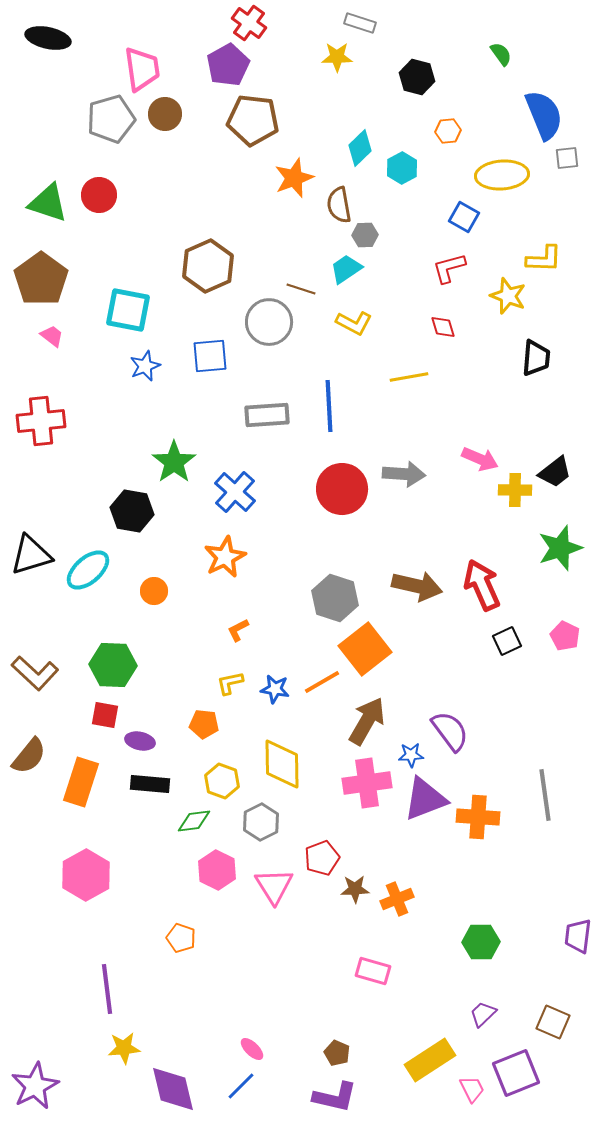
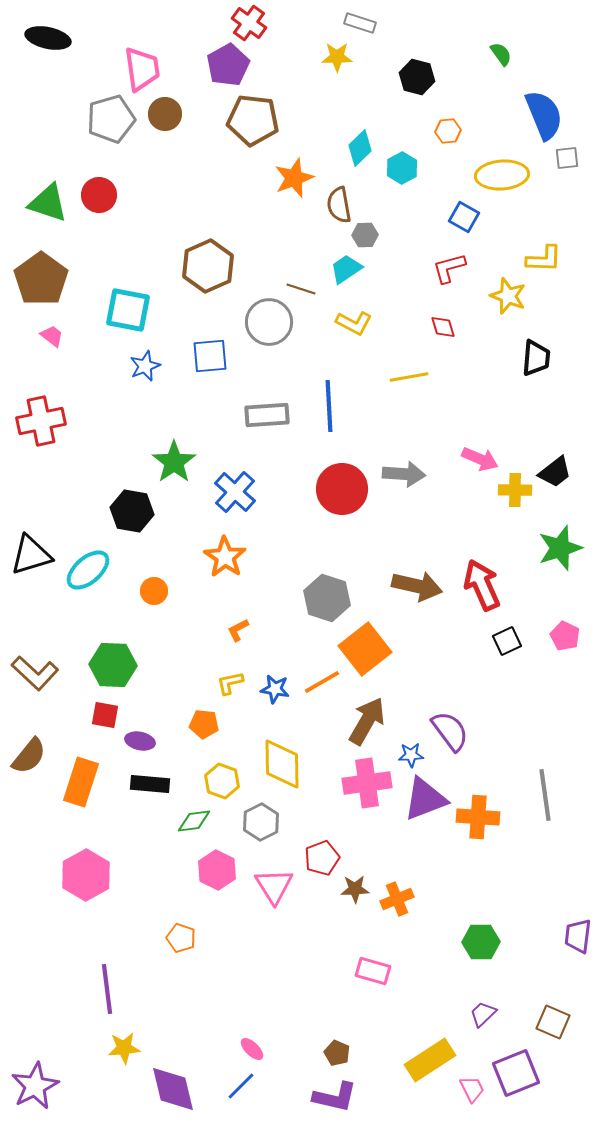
red cross at (41, 421): rotated 6 degrees counterclockwise
orange star at (225, 557): rotated 12 degrees counterclockwise
gray hexagon at (335, 598): moved 8 px left
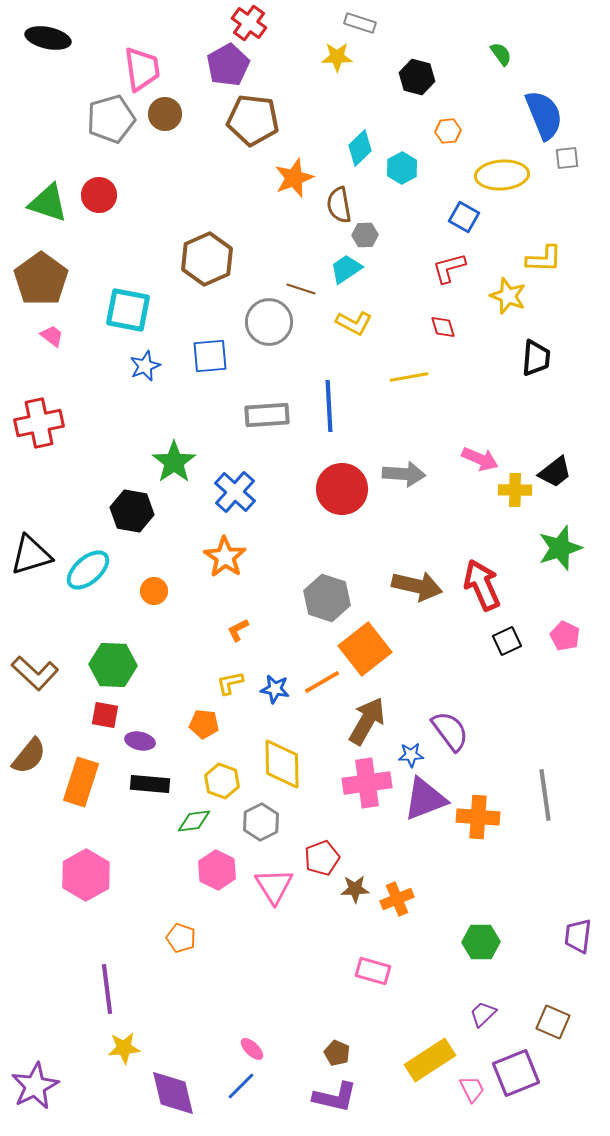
brown hexagon at (208, 266): moved 1 px left, 7 px up
red cross at (41, 421): moved 2 px left, 2 px down
purple diamond at (173, 1089): moved 4 px down
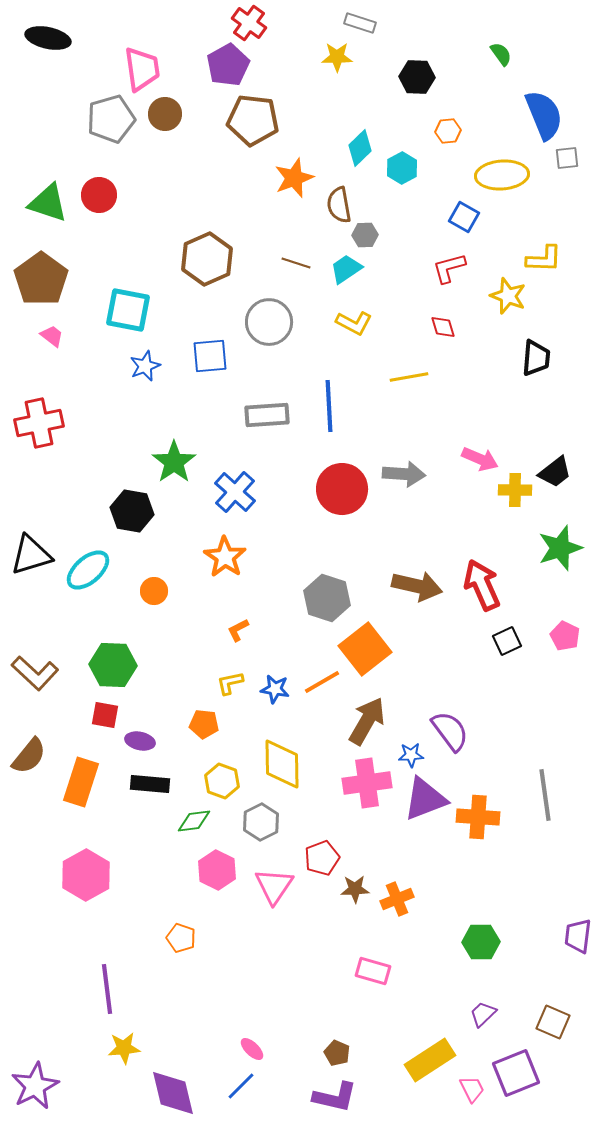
black hexagon at (417, 77): rotated 12 degrees counterclockwise
brown line at (301, 289): moved 5 px left, 26 px up
pink triangle at (274, 886): rotated 6 degrees clockwise
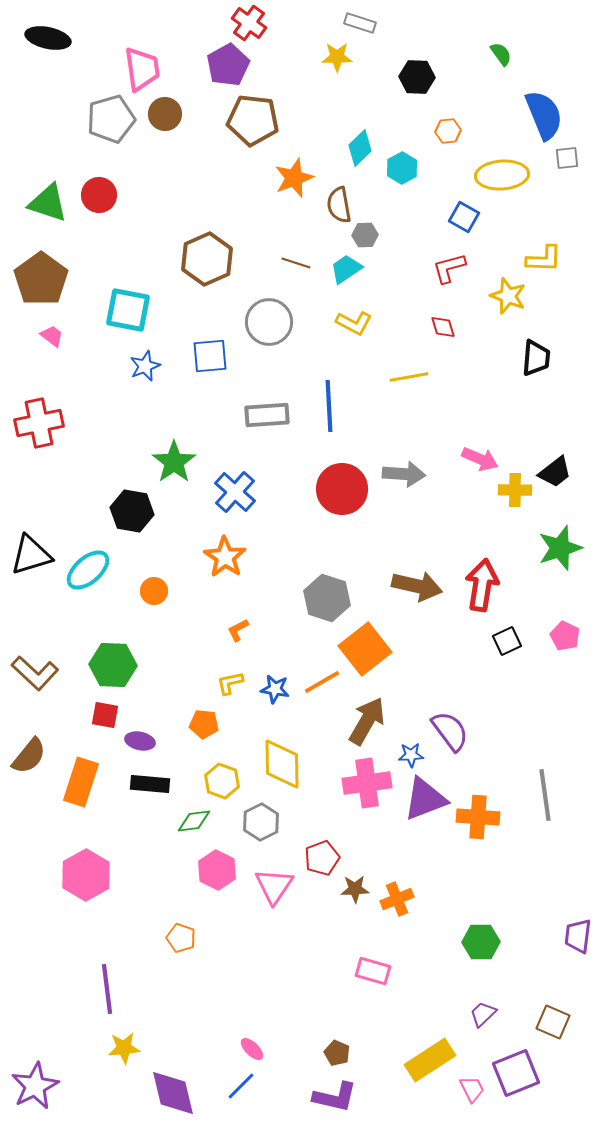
red arrow at (482, 585): rotated 33 degrees clockwise
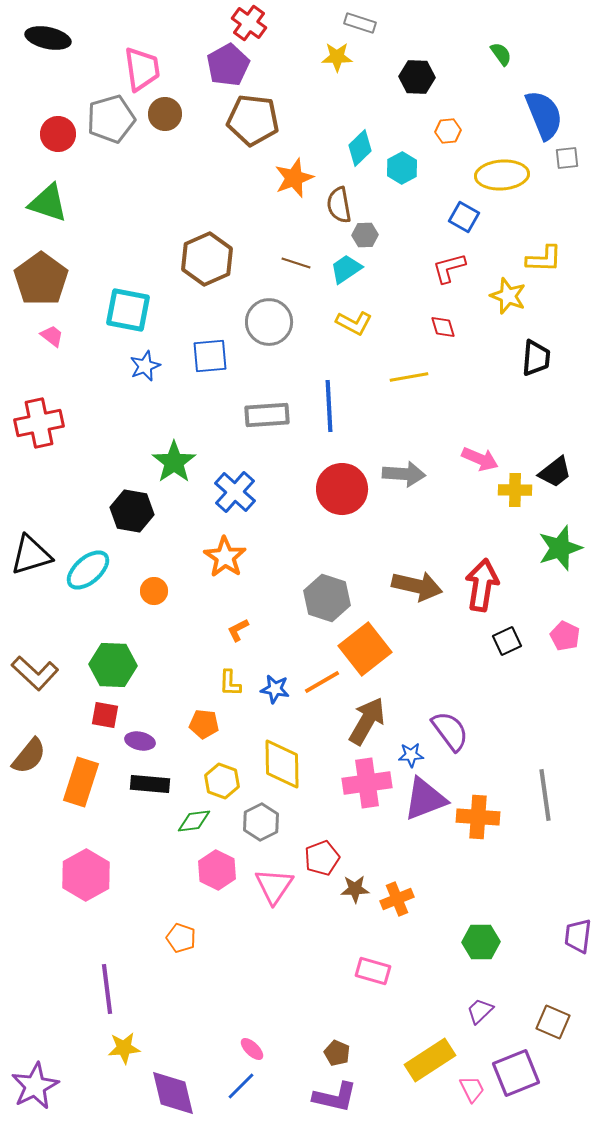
red circle at (99, 195): moved 41 px left, 61 px up
yellow L-shape at (230, 683): rotated 76 degrees counterclockwise
purple trapezoid at (483, 1014): moved 3 px left, 3 px up
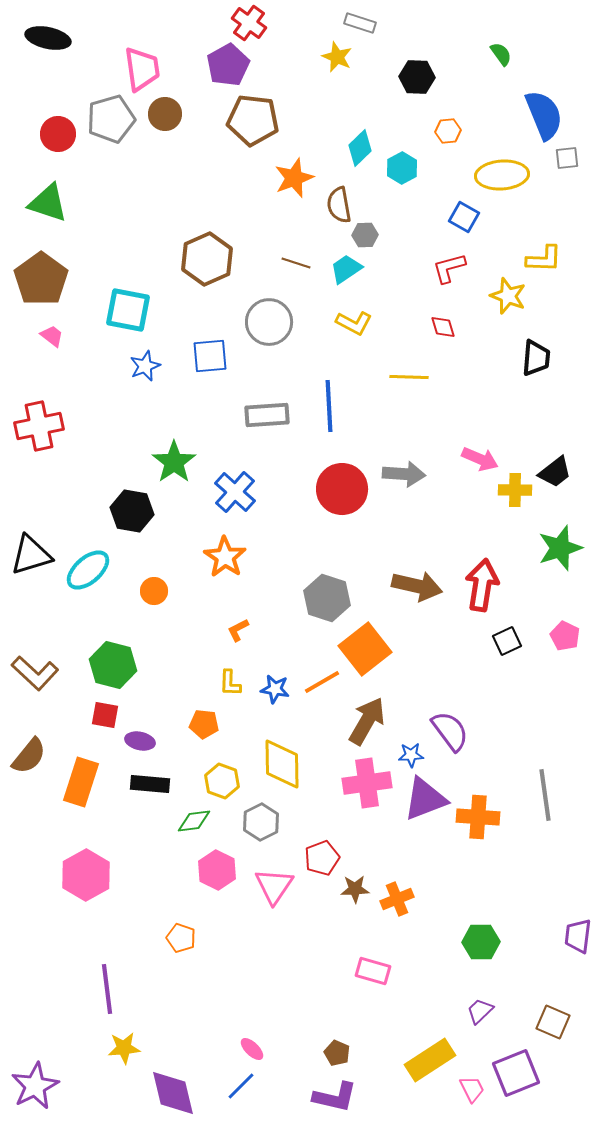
yellow star at (337, 57): rotated 24 degrees clockwise
yellow line at (409, 377): rotated 12 degrees clockwise
red cross at (39, 423): moved 3 px down
green hexagon at (113, 665): rotated 12 degrees clockwise
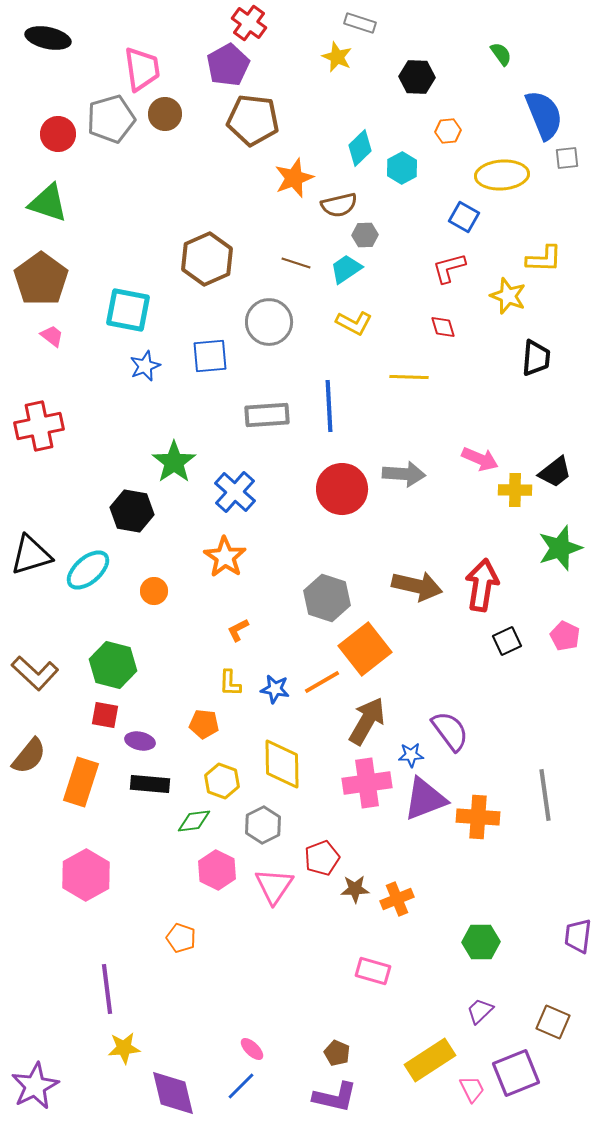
brown semicircle at (339, 205): rotated 93 degrees counterclockwise
gray hexagon at (261, 822): moved 2 px right, 3 px down
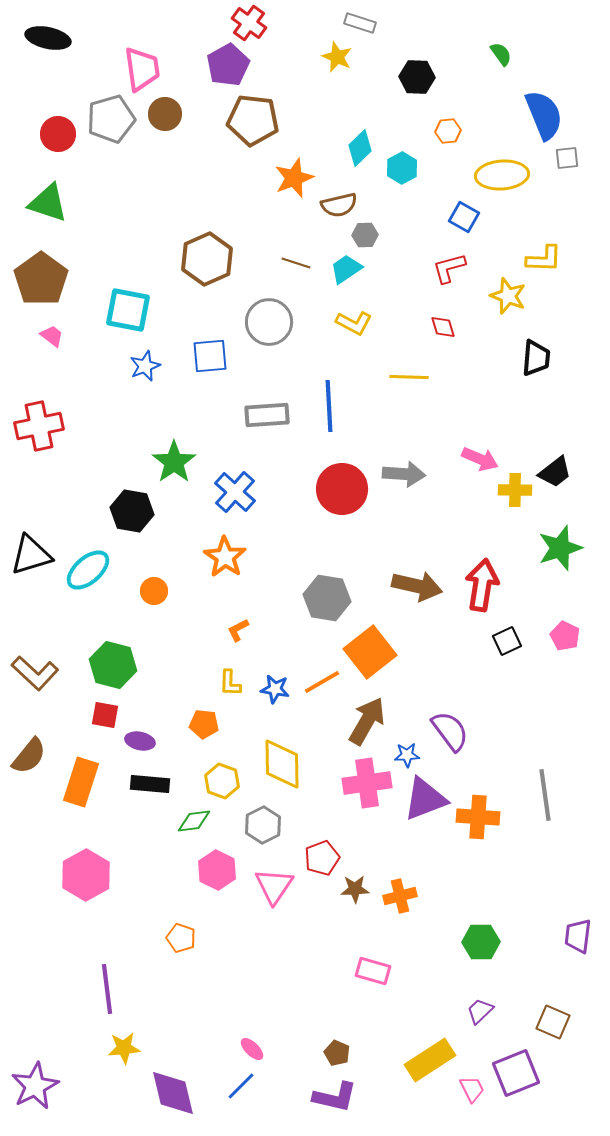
gray hexagon at (327, 598): rotated 9 degrees counterclockwise
orange square at (365, 649): moved 5 px right, 3 px down
blue star at (411, 755): moved 4 px left
orange cross at (397, 899): moved 3 px right, 3 px up; rotated 8 degrees clockwise
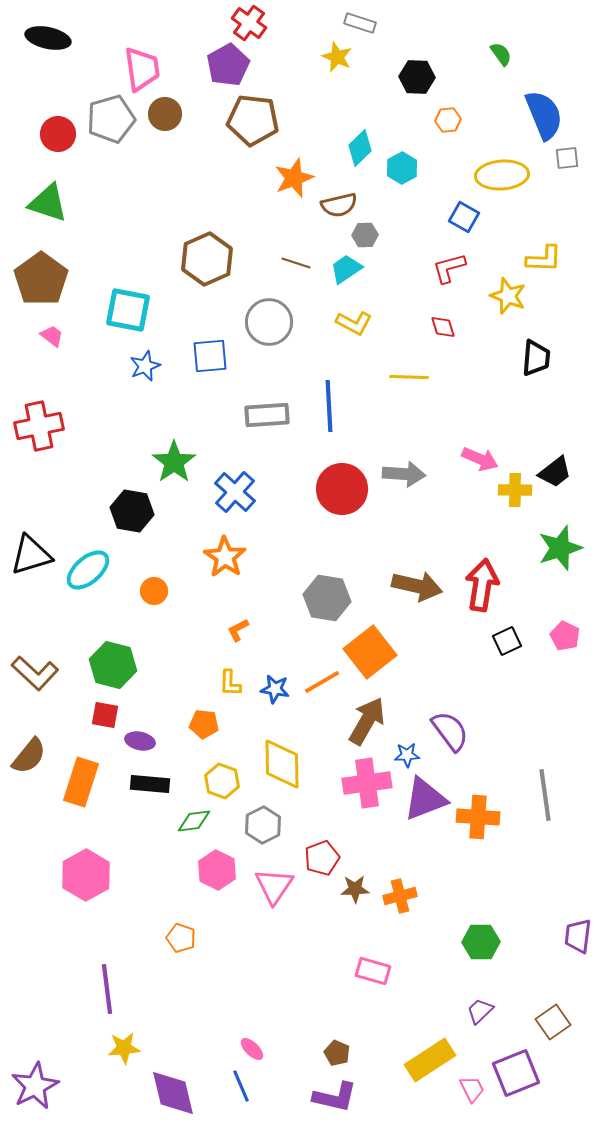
orange hexagon at (448, 131): moved 11 px up
brown square at (553, 1022): rotated 32 degrees clockwise
blue line at (241, 1086): rotated 68 degrees counterclockwise
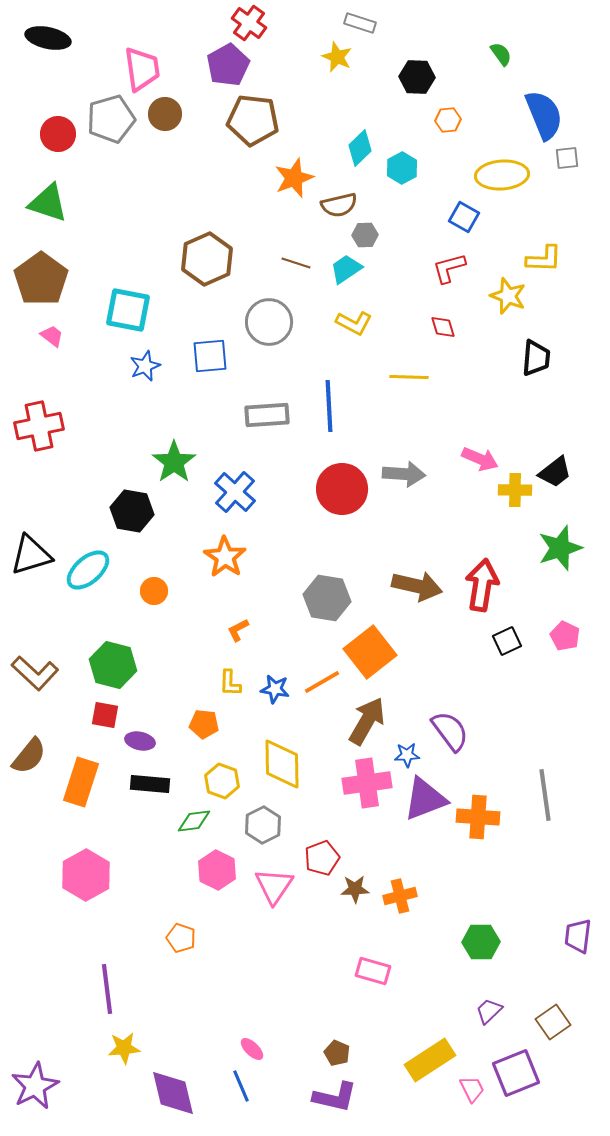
purple trapezoid at (480, 1011): moved 9 px right
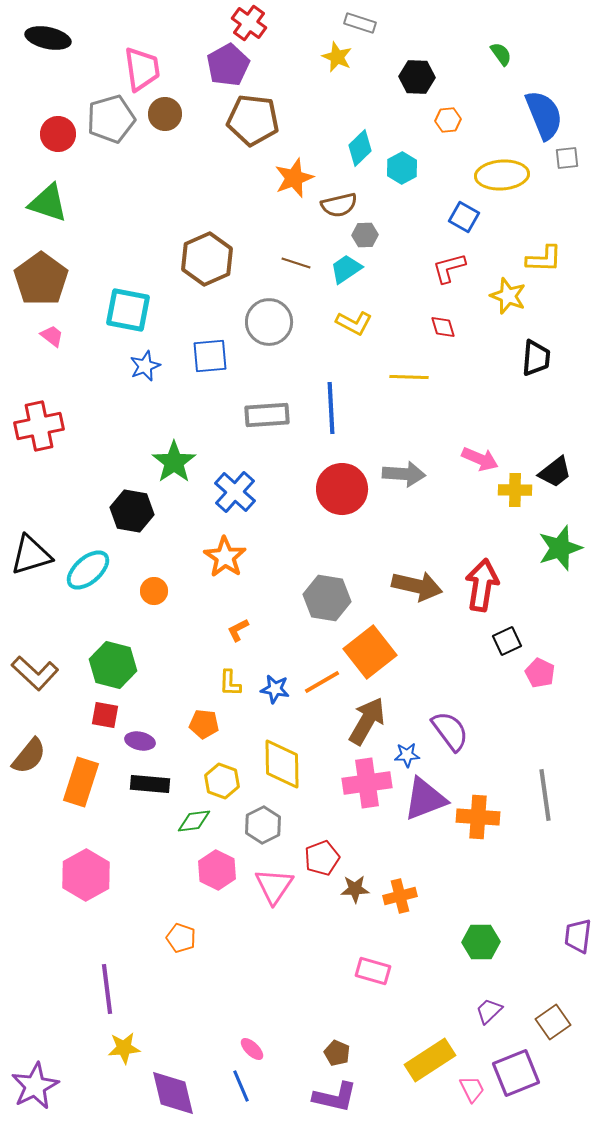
blue line at (329, 406): moved 2 px right, 2 px down
pink pentagon at (565, 636): moved 25 px left, 37 px down
